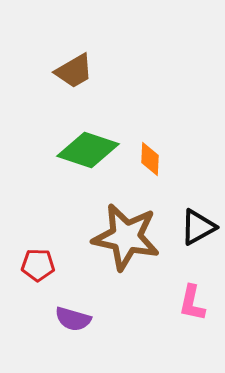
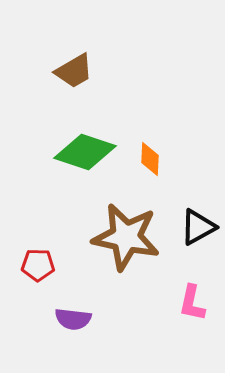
green diamond: moved 3 px left, 2 px down
purple semicircle: rotated 9 degrees counterclockwise
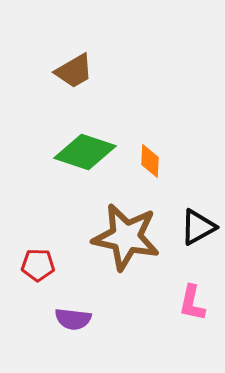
orange diamond: moved 2 px down
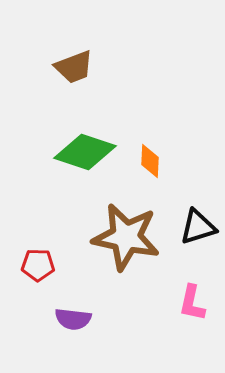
brown trapezoid: moved 4 px up; rotated 9 degrees clockwise
black triangle: rotated 12 degrees clockwise
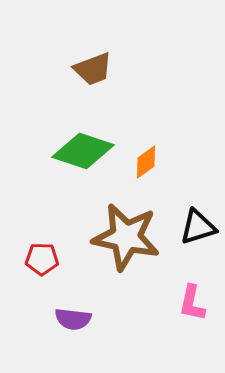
brown trapezoid: moved 19 px right, 2 px down
green diamond: moved 2 px left, 1 px up
orange diamond: moved 4 px left, 1 px down; rotated 52 degrees clockwise
red pentagon: moved 4 px right, 6 px up
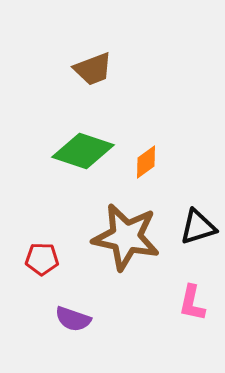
purple semicircle: rotated 12 degrees clockwise
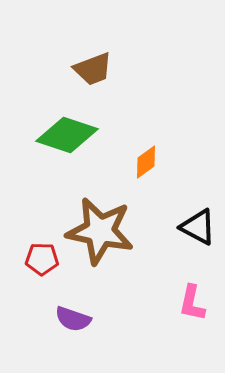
green diamond: moved 16 px left, 16 px up
black triangle: rotated 45 degrees clockwise
brown star: moved 26 px left, 6 px up
